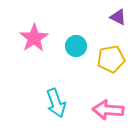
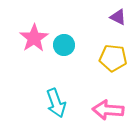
cyan circle: moved 12 px left, 1 px up
yellow pentagon: moved 2 px right, 1 px up; rotated 16 degrees clockwise
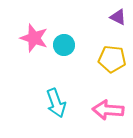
pink star: rotated 20 degrees counterclockwise
yellow pentagon: moved 1 px left, 1 px down
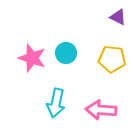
pink star: moved 2 px left, 20 px down
cyan circle: moved 2 px right, 8 px down
cyan arrow: rotated 32 degrees clockwise
pink arrow: moved 7 px left
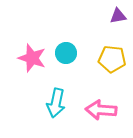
purple triangle: moved 1 px up; rotated 36 degrees counterclockwise
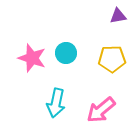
yellow pentagon: rotated 8 degrees counterclockwise
pink arrow: rotated 44 degrees counterclockwise
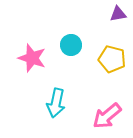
purple triangle: moved 2 px up
cyan circle: moved 5 px right, 8 px up
yellow pentagon: rotated 16 degrees clockwise
pink arrow: moved 6 px right, 6 px down
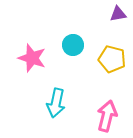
cyan circle: moved 2 px right
pink arrow: rotated 144 degrees clockwise
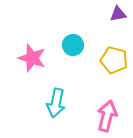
yellow pentagon: moved 2 px right, 1 px down
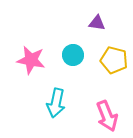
purple triangle: moved 21 px left, 9 px down; rotated 18 degrees clockwise
cyan circle: moved 10 px down
pink star: moved 1 px left, 2 px down; rotated 8 degrees counterclockwise
pink arrow: rotated 144 degrees clockwise
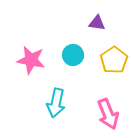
yellow pentagon: rotated 24 degrees clockwise
pink arrow: moved 1 px right, 2 px up
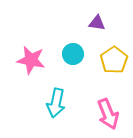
cyan circle: moved 1 px up
